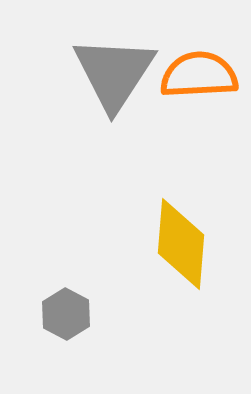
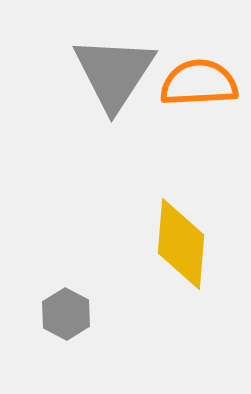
orange semicircle: moved 8 px down
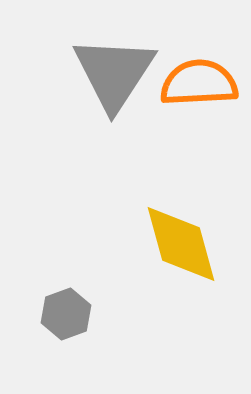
yellow diamond: rotated 20 degrees counterclockwise
gray hexagon: rotated 12 degrees clockwise
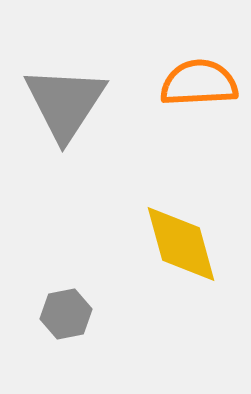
gray triangle: moved 49 px left, 30 px down
gray hexagon: rotated 9 degrees clockwise
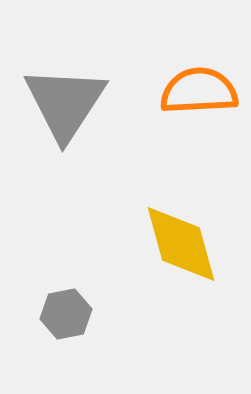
orange semicircle: moved 8 px down
